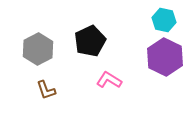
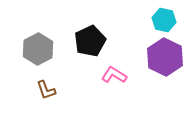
pink L-shape: moved 5 px right, 5 px up
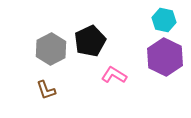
gray hexagon: moved 13 px right
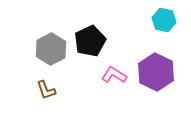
purple hexagon: moved 9 px left, 15 px down
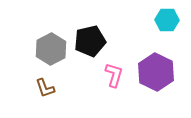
cyan hexagon: moved 3 px right; rotated 10 degrees counterclockwise
black pentagon: rotated 12 degrees clockwise
pink L-shape: rotated 75 degrees clockwise
brown L-shape: moved 1 px left, 2 px up
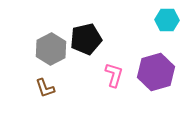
black pentagon: moved 4 px left, 2 px up
purple hexagon: rotated 18 degrees clockwise
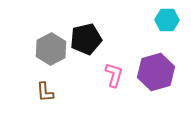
brown L-shape: moved 4 px down; rotated 15 degrees clockwise
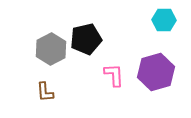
cyan hexagon: moved 3 px left
pink L-shape: rotated 20 degrees counterclockwise
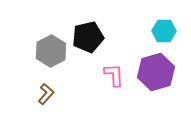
cyan hexagon: moved 11 px down
black pentagon: moved 2 px right, 2 px up
gray hexagon: moved 2 px down
brown L-shape: moved 1 px right, 2 px down; rotated 135 degrees counterclockwise
